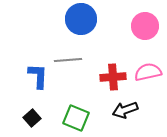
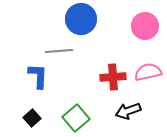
gray line: moved 9 px left, 9 px up
black arrow: moved 3 px right, 1 px down
green square: rotated 28 degrees clockwise
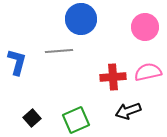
pink circle: moved 1 px down
blue L-shape: moved 21 px left, 14 px up; rotated 12 degrees clockwise
green square: moved 2 px down; rotated 16 degrees clockwise
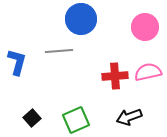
red cross: moved 2 px right, 1 px up
black arrow: moved 1 px right, 6 px down
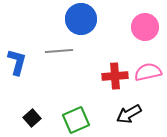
black arrow: moved 3 px up; rotated 10 degrees counterclockwise
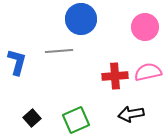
black arrow: moved 2 px right; rotated 20 degrees clockwise
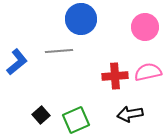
blue L-shape: rotated 36 degrees clockwise
black arrow: moved 1 px left
black square: moved 9 px right, 3 px up
